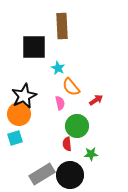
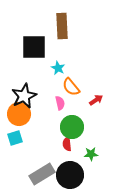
green circle: moved 5 px left, 1 px down
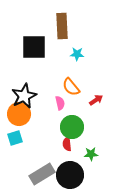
cyan star: moved 19 px right, 14 px up; rotated 24 degrees counterclockwise
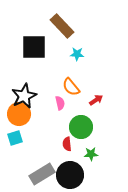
brown rectangle: rotated 40 degrees counterclockwise
green circle: moved 9 px right
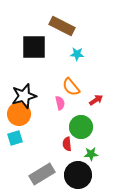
brown rectangle: rotated 20 degrees counterclockwise
black star: rotated 10 degrees clockwise
black circle: moved 8 px right
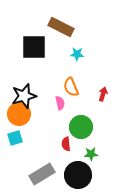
brown rectangle: moved 1 px left, 1 px down
orange semicircle: rotated 18 degrees clockwise
red arrow: moved 7 px right, 6 px up; rotated 40 degrees counterclockwise
red semicircle: moved 1 px left
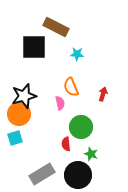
brown rectangle: moved 5 px left
green star: rotated 24 degrees clockwise
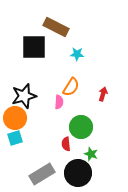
orange semicircle: rotated 126 degrees counterclockwise
pink semicircle: moved 1 px left, 1 px up; rotated 16 degrees clockwise
orange circle: moved 4 px left, 4 px down
black circle: moved 2 px up
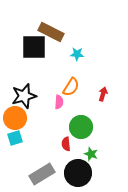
brown rectangle: moved 5 px left, 5 px down
